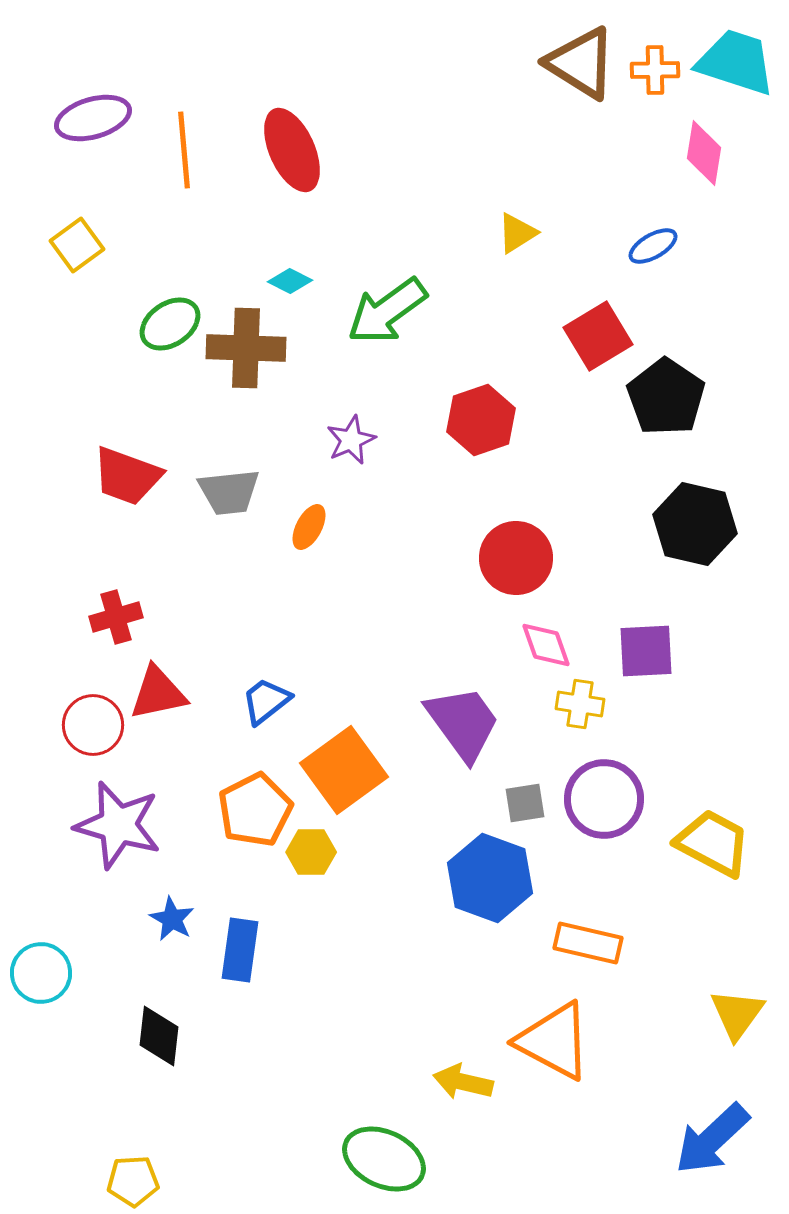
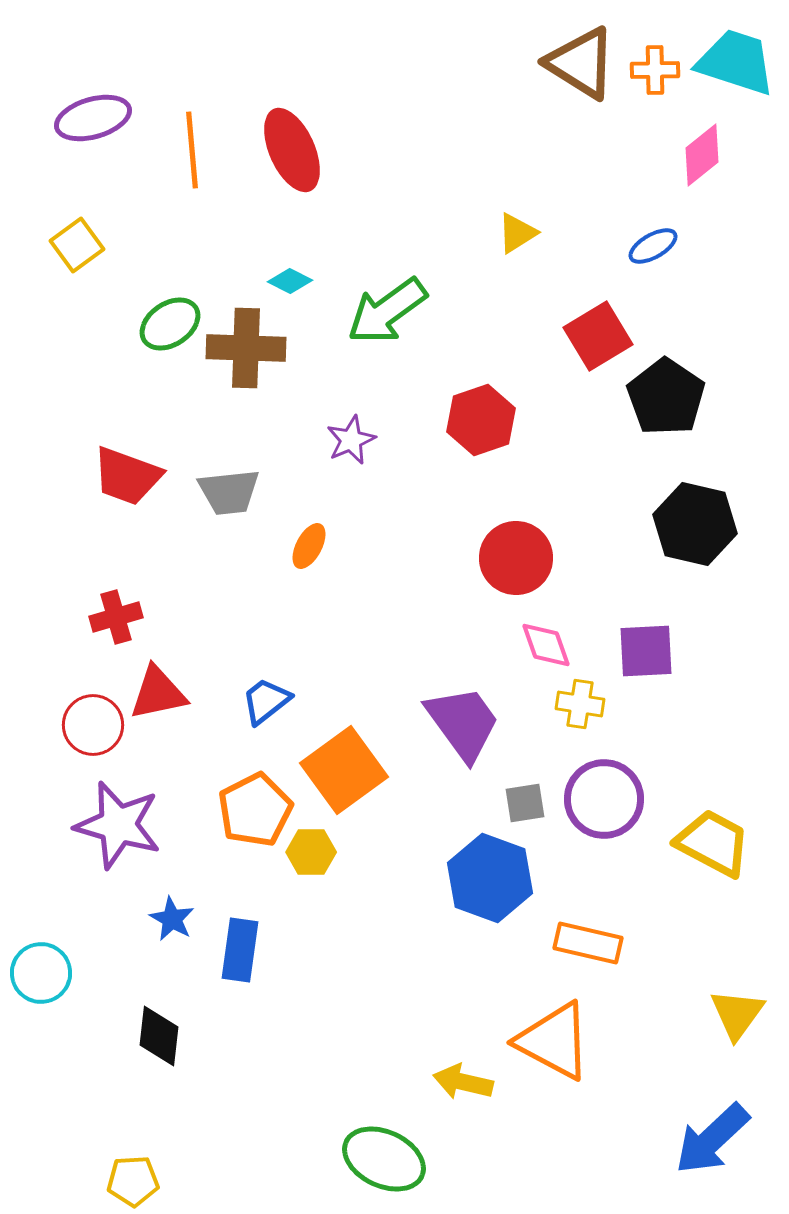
orange line at (184, 150): moved 8 px right
pink diamond at (704, 153): moved 2 px left, 2 px down; rotated 42 degrees clockwise
orange ellipse at (309, 527): moved 19 px down
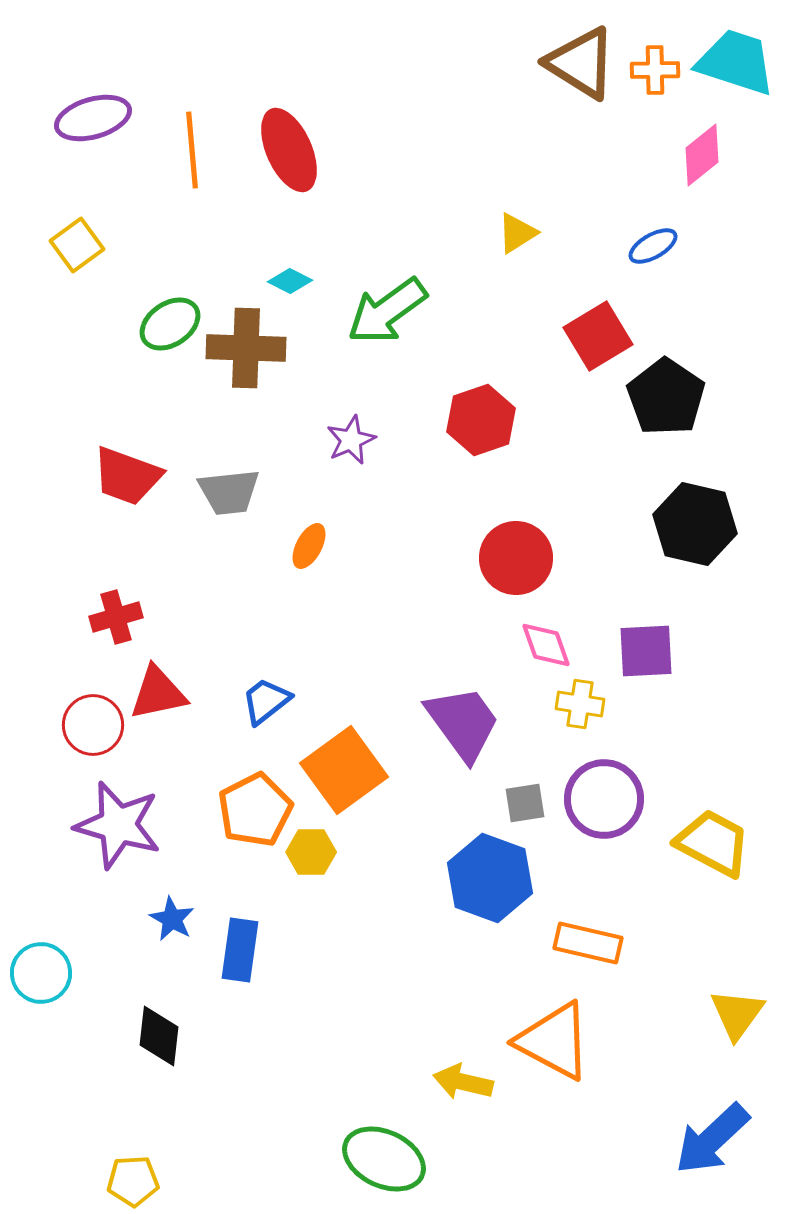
red ellipse at (292, 150): moved 3 px left
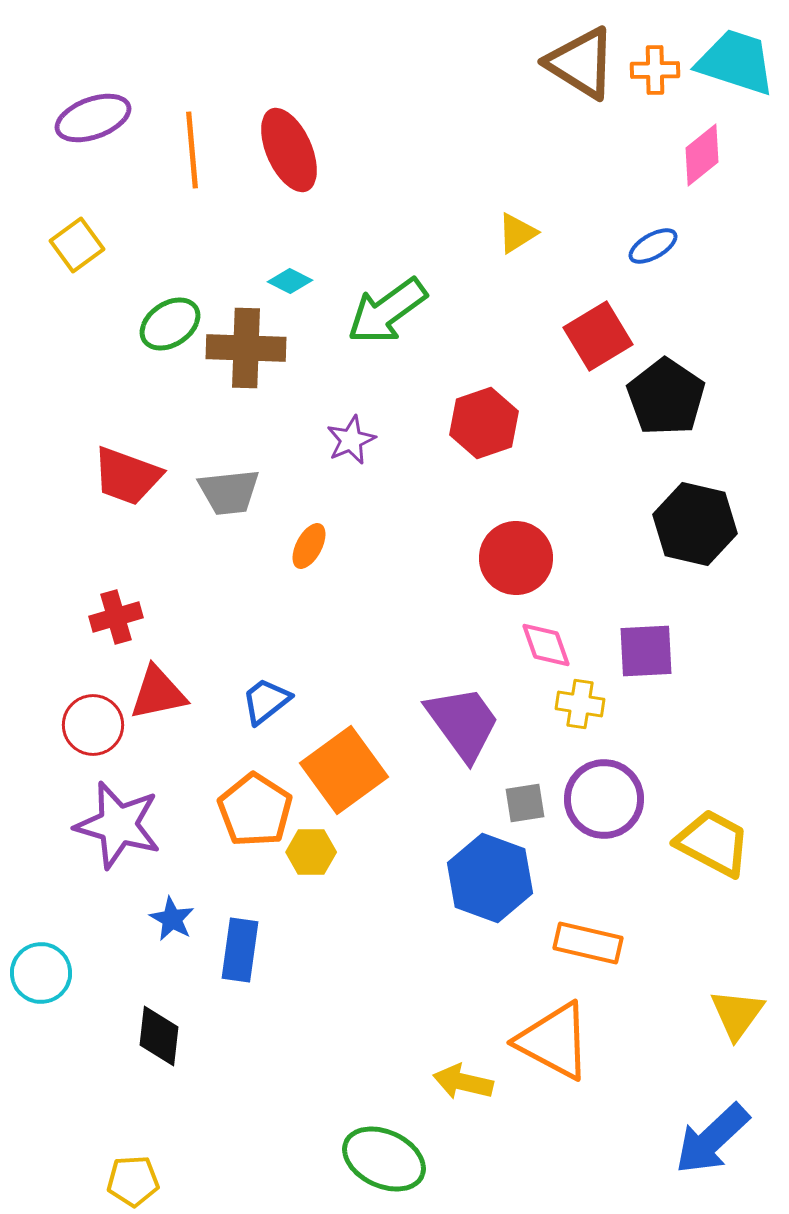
purple ellipse at (93, 118): rotated 4 degrees counterclockwise
red hexagon at (481, 420): moved 3 px right, 3 px down
orange pentagon at (255, 810): rotated 12 degrees counterclockwise
